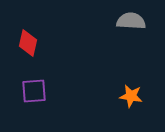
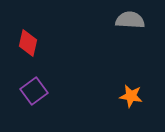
gray semicircle: moved 1 px left, 1 px up
purple square: rotated 32 degrees counterclockwise
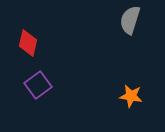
gray semicircle: rotated 76 degrees counterclockwise
purple square: moved 4 px right, 6 px up
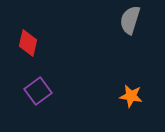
purple square: moved 6 px down
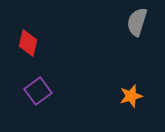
gray semicircle: moved 7 px right, 2 px down
orange star: rotated 25 degrees counterclockwise
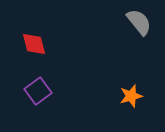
gray semicircle: moved 2 px right; rotated 124 degrees clockwise
red diamond: moved 6 px right, 1 px down; rotated 28 degrees counterclockwise
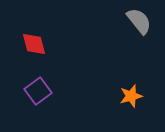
gray semicircle: moved 1 px up
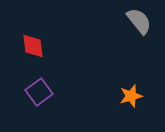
red diamond: moved 1 px left, 2 px down; rotated 8 degrees clockwise
purple square: moved 1 px right, 1 px down
